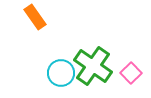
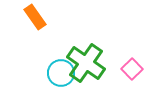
green cross: moved 7 px left, 3 px up
pink square: moved 1 px right, 4 px up
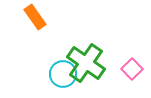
cyan circle: moved 2 px right, 1 px down
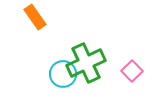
green cross: rotated 30 degrees clockwise
pink square: moved 2 px down
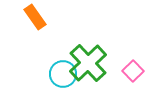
green cross: moved 2 px right; rotated 18 degrees counterclockwise
pink square: moved 1 px right
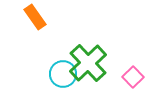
pink square: moved 6 px down
